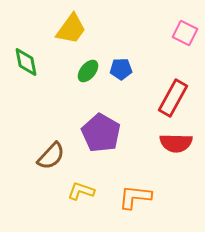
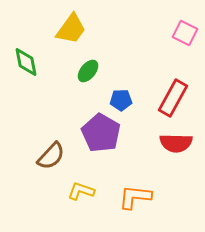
blue pentagon: moved 31 px down
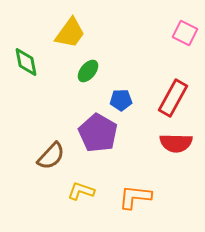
yellow trapezoid: moved 1 px left, 4 px down
purple pentagon: moved 3 px left
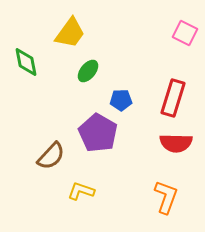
red rectangle: rotated 12 degrees counterclockwise
orange L-shape: moved 31 px right; rotated 104 degrees clockwise
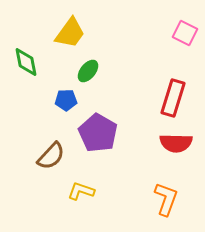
blue pentagon: moved 55 px left
orange L-shape: moved 2 px down
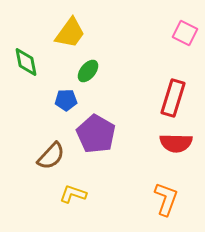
purple pentagon: moved 2 px left, 1 px down
yellow L-shape: moved 8 px left, 3 px down
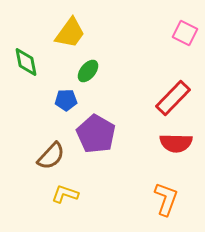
red rectangle: rotated 27 degrees clockwise
yellow L-shape: moved 8 px left
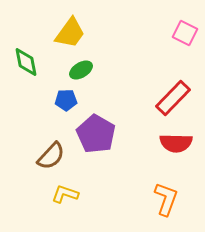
green ellipse: moved 7 px left, 1 px up; rotated 20 degrees clockwise
